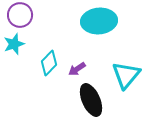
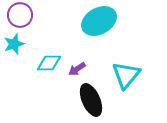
cyan ellipse: rotated 24 degrees counterclockwise
cyan diamond: rotated 45 degrees clockwise
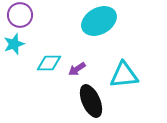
cyan triangle: moved 2 px left; rotated 44 degrees clockwise
black ellipse: moved 1 px down
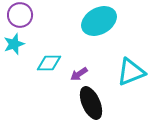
purple arrow: moved 2 px right, 5 px down
cyan triangle: moved 7 px right, 3 px up; rotated 16 degrees counterclockwise
black ellipse: moved 2 px down
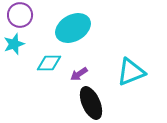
cyan ellipse: moved 26 px left, 7 px down
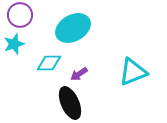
cyan triangle: moved 2 px right
black ellipse: moved 21 px left
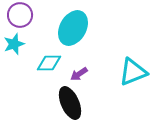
cyan ellipse: rotated 32 degrees counterclockwise
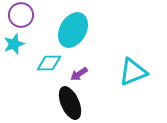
purple circle: moved 1 px right
cyan ellipse: moved 2 px down
